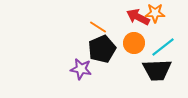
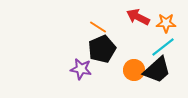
orange star: moved 11 px right, 10 px down
orange circle: moved 27 px down
black trapezoid: rotated 40 degrees counterclockwise
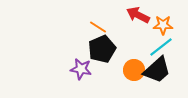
red arrow: moved 2 px up
orange star: moved 3 px left, 2 px down
cyan line: moved 2 px left
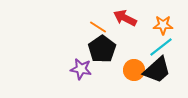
red arrow: moved 13 px left, 3 px down
black pentagon: rotated 12 degrees counterclockwise
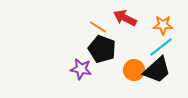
black pentagon: rotated 16 degrees counterclockwise
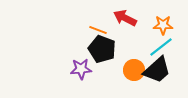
orange line: moved 3 px down; rotated 12 degrees counterclockwise
purple star: rotated 15 degrees counterclockwise
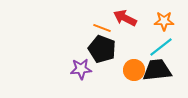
orange star: moved 1 px right, 4 px up
orange line: moved 4 px right, 2 px up
black trapezoid: rotated 144 degrees counterclockwise
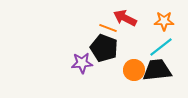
orange line: moved 6 px right
black pentagon: moved 2 px right, 1 px up
purple star: moved 1 px right, 6 px up
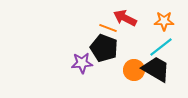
black trapezoid: moved 1 px left, 1 px up; rotated 36 degrees clockwise
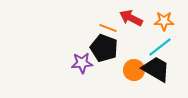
red arrow: moved 6 px right
cyan line: moved 1 px left
